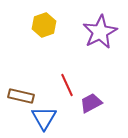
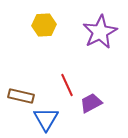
yellow hexagon: rotated 15 degrees clockwise
blue triangle: moved 2 px right, 1 px down
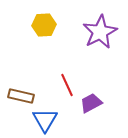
blue triangle: moved 1 px left, 1 px down
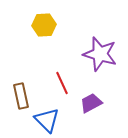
purple star: moved 22 px down; rotated 28 degrees counterclockwise
red line: moved 5 px left, 2 px up
brown rectangle: rotated 65 degrees clockwise
blue triangle: moved 2 px right; rotated 16 degrees counterclockwise
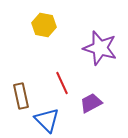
yellow hexagon: rotated 15 degrees clockwise
purple star: moved 6 px up
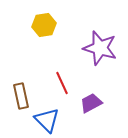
yellow hexagon: rotated 20 degrees counterclockwise
